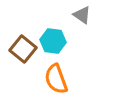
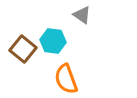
orange semicircle: moved 10 px right
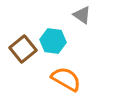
brown square: rotated 12 degrees clockwise
orange semicircle: rotated 140 degrees clockwise
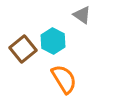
cyan hexagon: rotated 20 degrees clockwise
orange semicircle: moved 2 px left; rotated 28 degrees clockwise
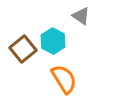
gray triangle: moved 1 px left, 1 px down
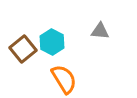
gray triangle: moved 19 px right, 15 px down; rotated 30 degrees counterclockwise
cyan hexagon: moved 1 px left, 1 px down
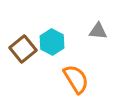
gray triangle: moved 2 px left
orange semicircle: moved 12 px right
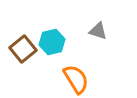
gray triangle: rotated 12 degrees clockwise
cyan hexagon: rotated 20 degrees clockwise
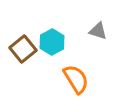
cyan hexagon: rotated 15 degrees counterclockwise
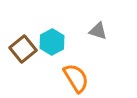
orange semicircle: moved 1 px up
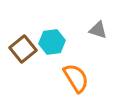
gray triangle: moved 1 px up
cyan hexagon: rotated 20 degrees clockwise
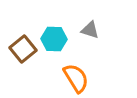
gray triangle: moved 8 px left
cyan hexagon: moved 2 px right, 3 px up; rotated 10 degrees clockwise
